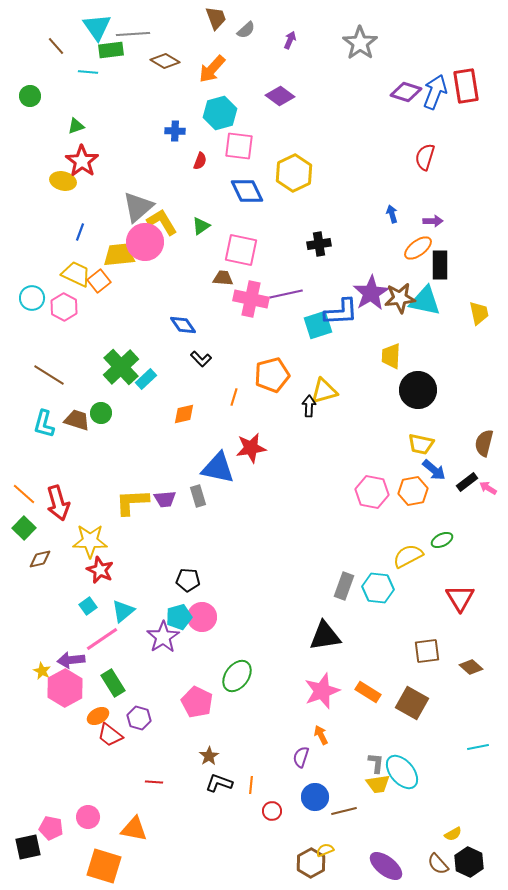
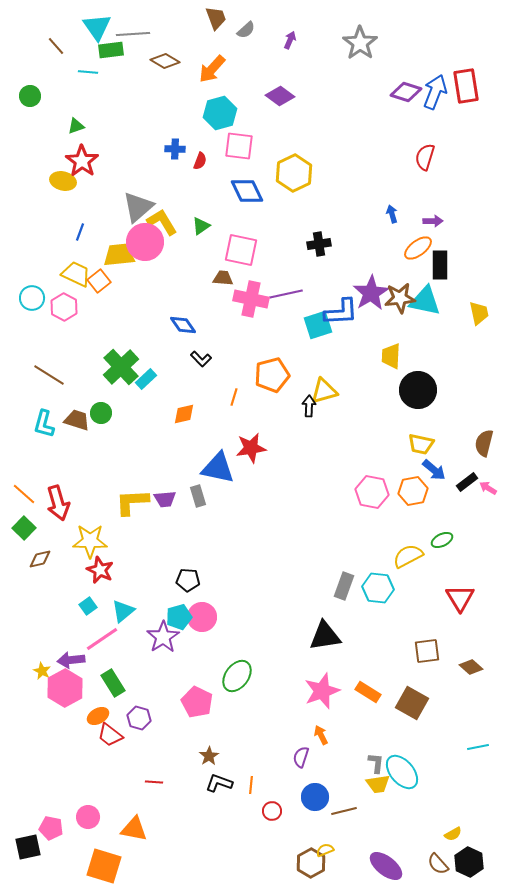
blue cross at (175, 131): moved 18 px down
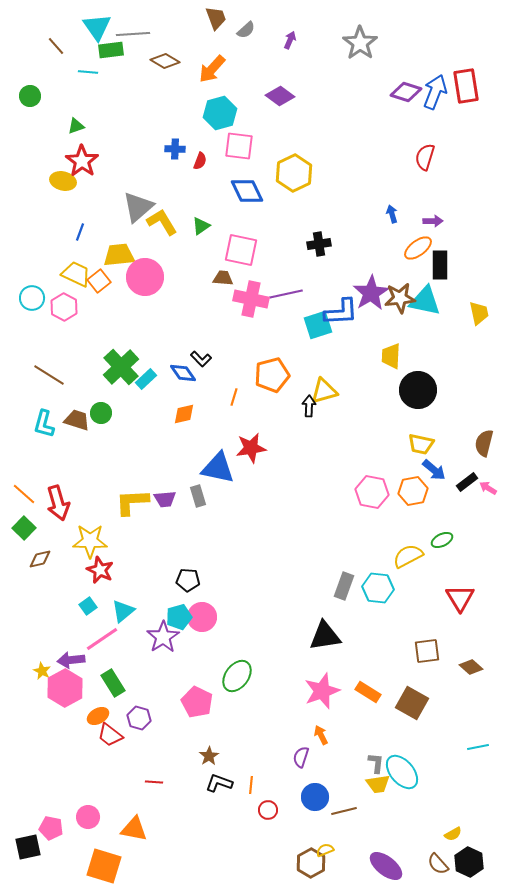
pink circle at (145, 242): moved 35 px down
blue diamond at (183, 325): moved 48 px down
red circle at (272, 811): moved 4 px left, 1 px up
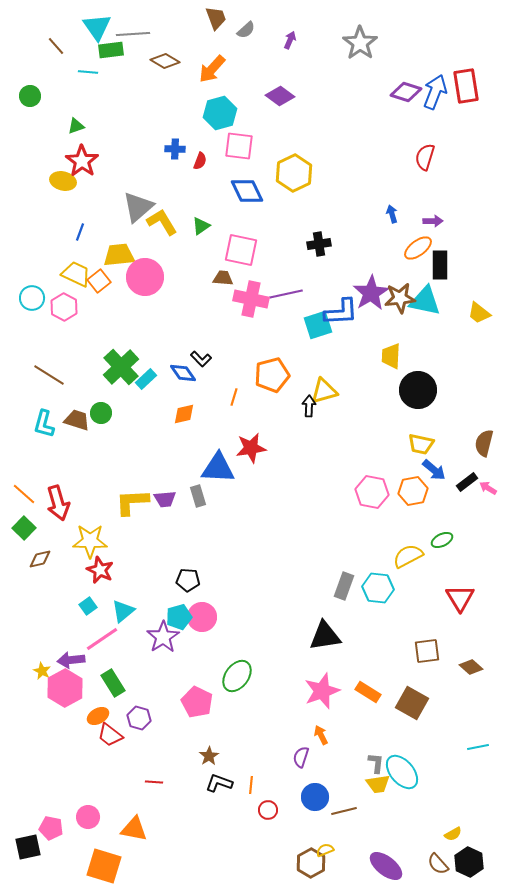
yellow trapezoid at (479, 313): rotated 140 degrees clockwise
blue triangle at (218, 468): rotated 9 degrees counterclockwise
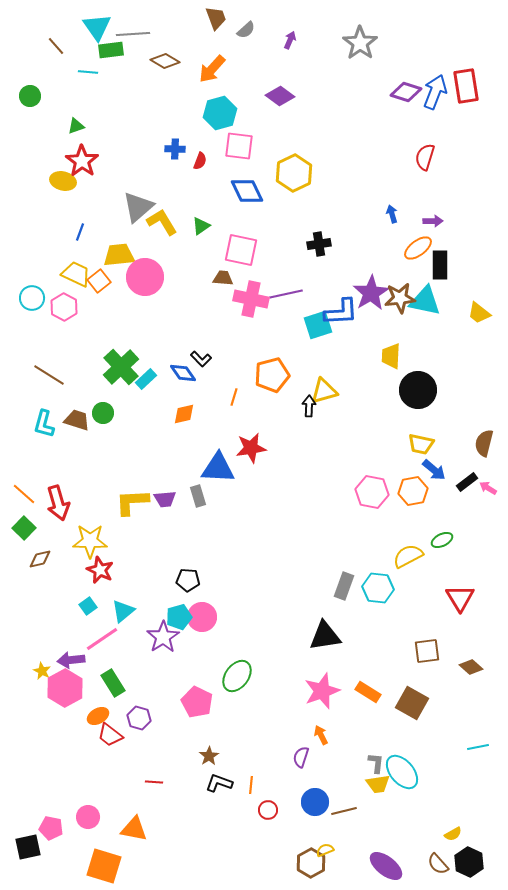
green circle at (101, 413): moved 2 px right
blue circle at (315, 797): moved 5 px down
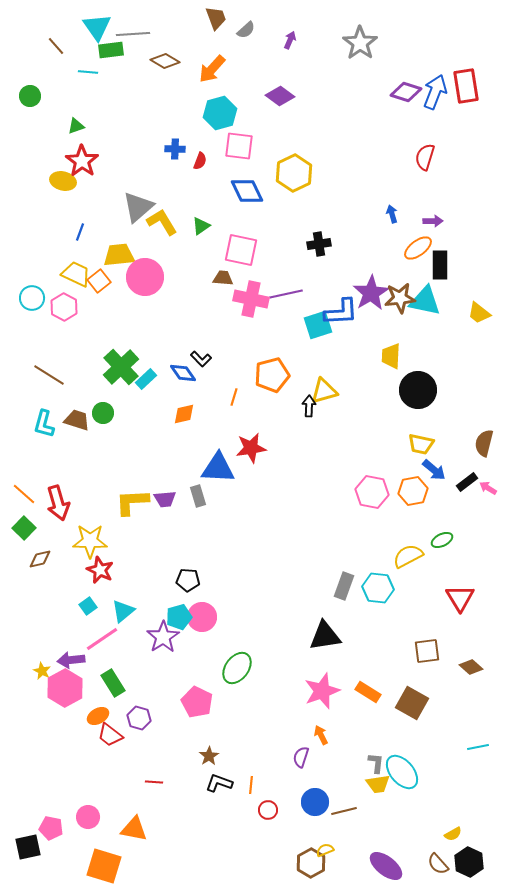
green ellipse at (237, 676): moved 8 px up
